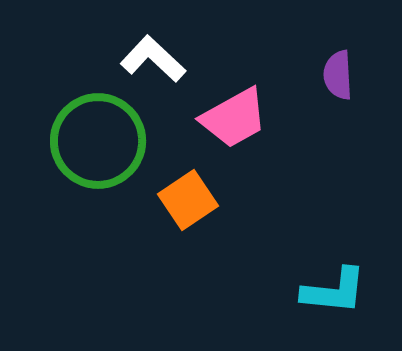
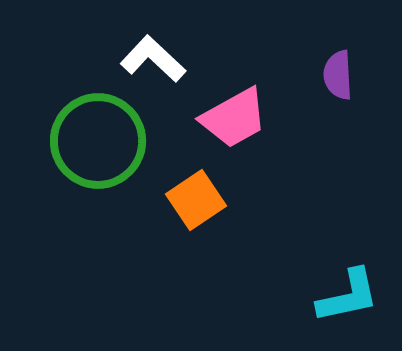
orange square: moved 8 px right
cyan L-shape: moved 14 px right, 5 px down; rotated 18 degrees counterclockwise
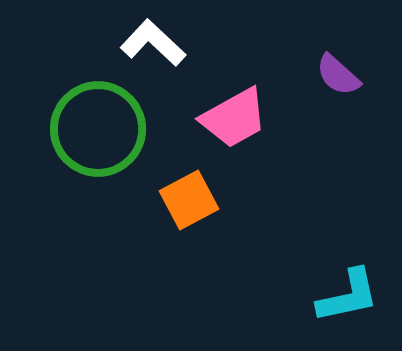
white L-shape: moved 16 px up
purple semicircle: rotated 45 degrees counterclockwise
green circle: moved 12 px up
orange square: moved 7 px left; rotated 6 degrees clockwise
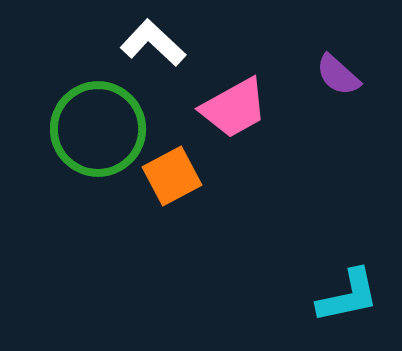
pink trapezoid: moved 10 px up
orange square: moved 17 px left, 24 px up
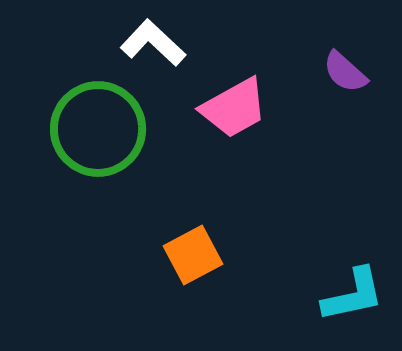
purple semicircle: moved 7 px right, 3 px up
orange square: moved 21 px right, 79 px down
cyan L-shape: moved 5 px right, 1 px up
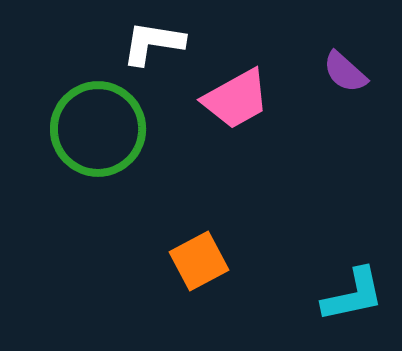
white L-shape: rotated 34 degrees counterclockwise
pink trapezoid: moved 2 px right, 9 px up
orange square: moved 6 px right, 6 px down
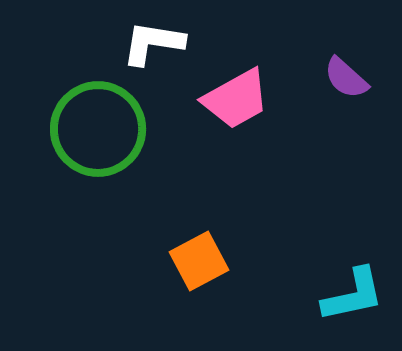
purple semicircle: moved 1 px right, 6 px down
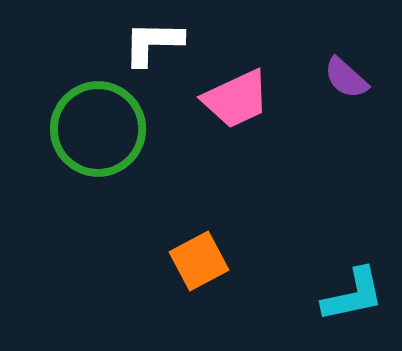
white L-shape: rotated 8 degrees counterclockwise
pink trapezoid: rotated 4 degrees clockwise
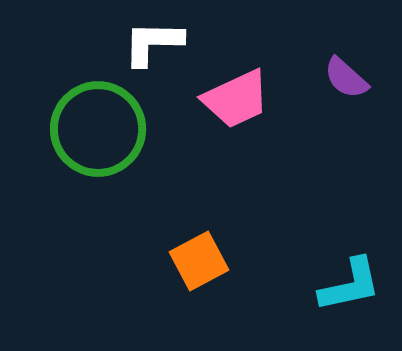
cyan L-shape: moved 3 px left, 10 px up
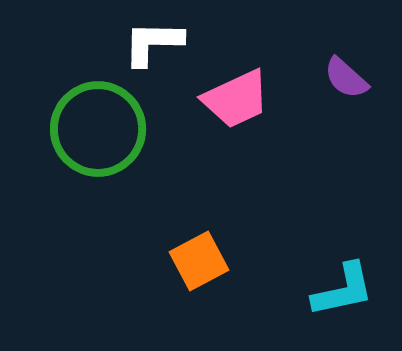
cyan L-shape: moved 7 px left, 5 px down
